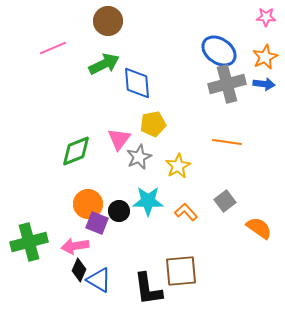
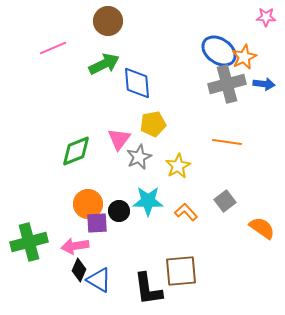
orange star: moved 21 px left
purple square: rotated 25 degrees counterclockwise
orange semicircle: moved 3 px right
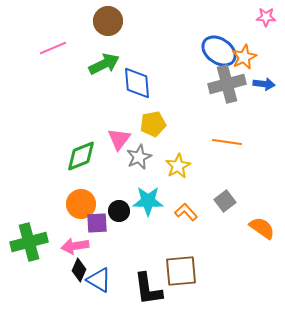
green diamond: moved 5 px right, 5 px down
orange circle: moved 7 px left
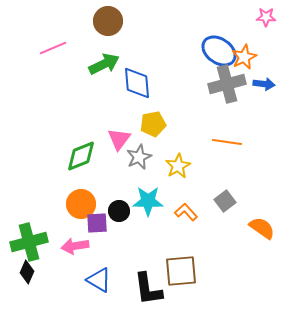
black diamond: moved 52 px left, 2 px down
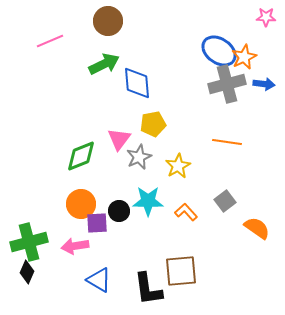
pink line: moved 3 px left, 7 px up
orange semicircle: moved 5 px left
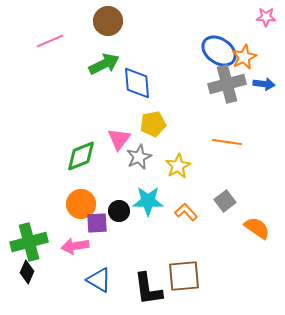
brown square: moved 3 px right, 5 px down
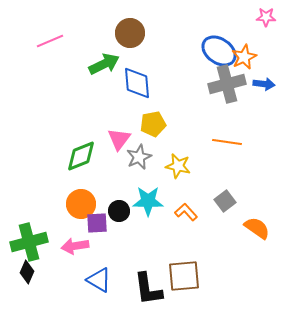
brown circle: moved 22 px right, 12 px down
yellow star: rotated 30 degrees counterclockwise
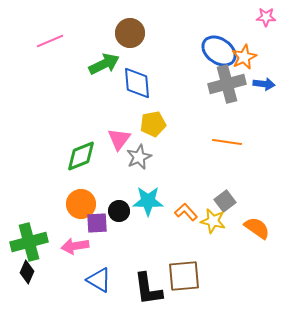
yellow star: moved 35 px right, 55 px down
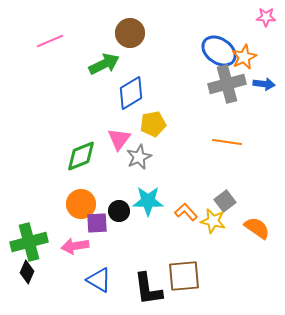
blue diamond: moved 6 px left, 10 px down; rotated 64 degrees clockwise
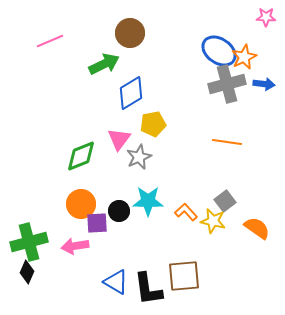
blue triangle: moved 17 px right, 2 px down
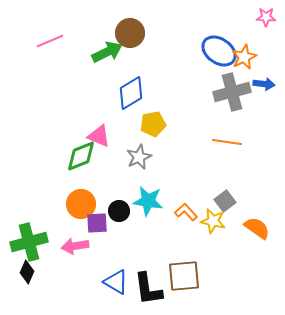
green arrow: moved 3 px right, 12 px up
gray cross: moved 5 px right, 8 px down
pink triangle: moved 20 px left, 3 px up; rotated 45 degrees counterclockwise
cyan star: rotated 8 degrees clockwise
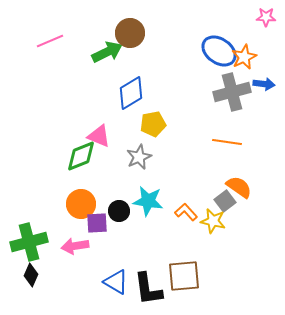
orange semicircle: moved 18 px left, 41 px up
black diamond: moved 4 px right, 3 px down
